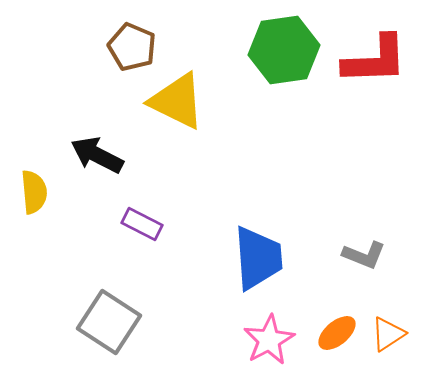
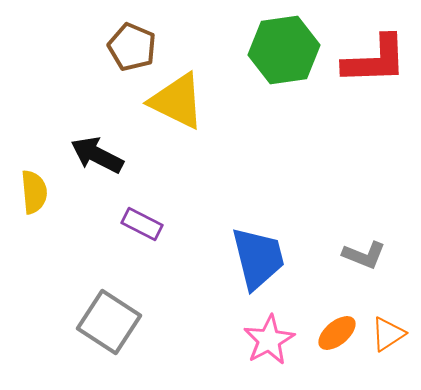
blue trapezoid: rotated 10 degrees counterclockwise
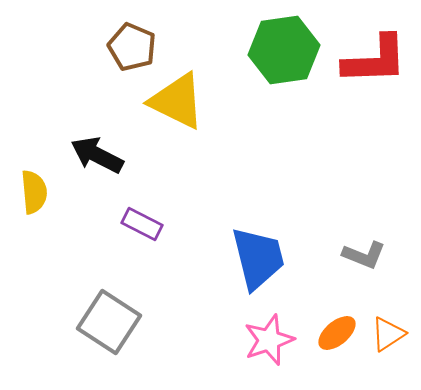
pink star: rotated 9 degrees clockwise
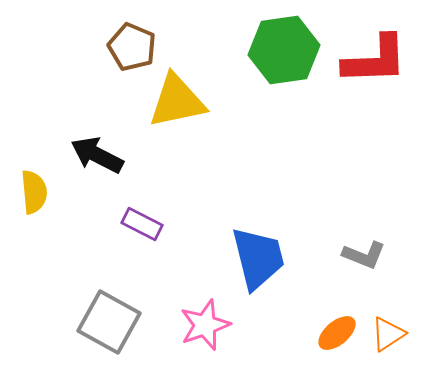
yellow triangle: rotated 38 degrees counterclockwise
gray square: rotated 4 degrees counterclockwise
pink star: moved 64 px left, 15 px up
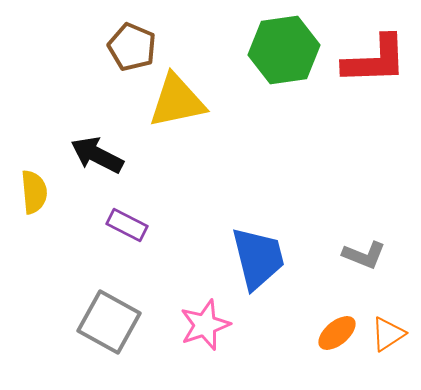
purple rectangle: moved 15 px left, 1 px down
